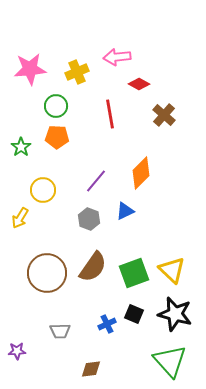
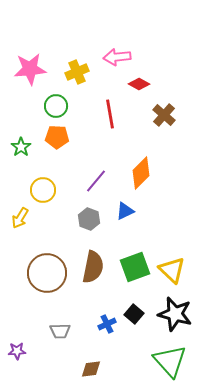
brown semicircle: rotated 24 degrees counterclockwise
green square: moved 1 px right, 6 px up
black square: rotated 18 degrees clockwise
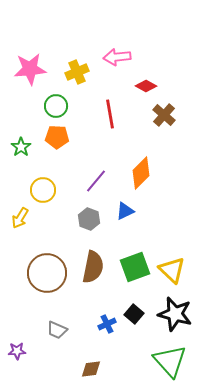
red diamond: moved 7 px right, 2 px down
gray trapezoid: moved 3 px left, 1 px up; rotated 25 degrees clockwise
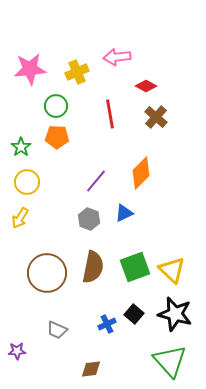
brown cross: moved 8 px left, 2 px down
yellow circle: moved 16 px left, 8 px up
blue triangle: moved 1 px left, 2 px down
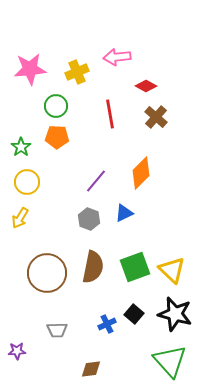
gray trapezoid: rotated 25 degrees counterclockwise
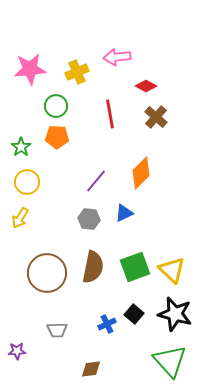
gray hexagon: rotated 15 degrees counterclockwise
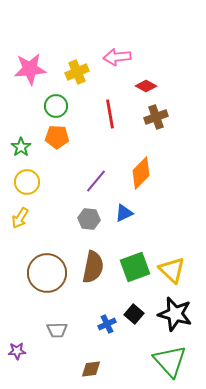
brown cross: rotated 30 degrees clockwise
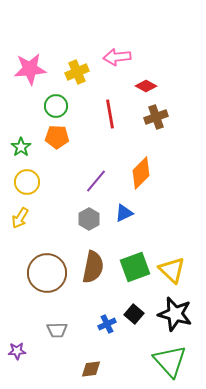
gray hexagon: rotated 25 degrees clockwise
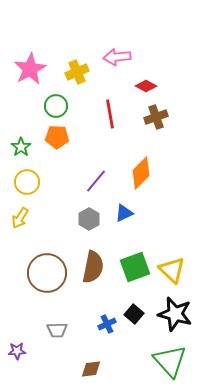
pink star: rotated 24 degrees counterclockwise
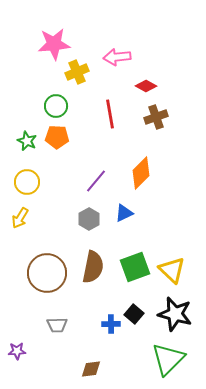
pink star: moved 24 px right, 25 px up; rotated 24 degrees clockwise
green star: moved 6 px right, 6 px up; rotated 12 degrees counterclockwise
blue cross: moved 4 px right; rotated 24 degrees clockwise
gray trapezoid: moved 5 px up
green triangle: moved 2 px left, 2 px up; rotated 27 degrees clockwise
